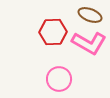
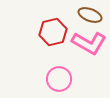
red hexagon: rotated 12 degrees counterclockwise
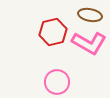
brown ellipse: rotated 10 degrees counterclockwise
pink circle: moved 2 px left, 3 px down
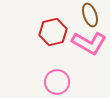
brown ellipse: rotated 60 degrees clockwise
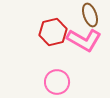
pink L-shape: moved 5 px left, 3 px up
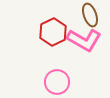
red hexagon: rotated 12 degrees counterclockwise
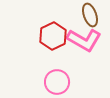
red hexagon: moved 4 px down
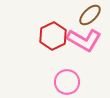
brown ellipse: rotated 65 degrees clockwise
pink circle: moved 10 px right
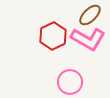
pink L-shape: moved 4 px right, 1 px up
pink circle: moved 3 px right
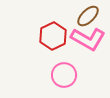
brown ellipse: moved 2 px left, 1 px down
pink circle: moved 6 px left, 7 px up
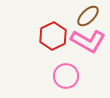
pink L-shape: moved 2 px down
pink circle: moved 2 px right, 1 px down
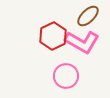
pink L-shape: moved 6 px left, 1 px down
